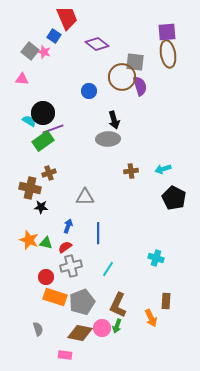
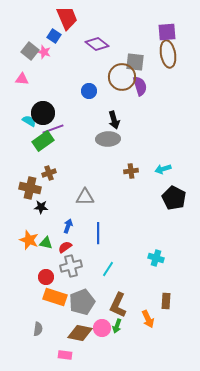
orange arrow at (151, 318): moved 3 px left, 1 px down
gray semicircle at (38, 329): rotated 24 degrees clockwise
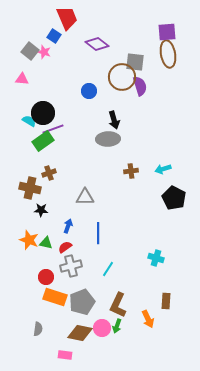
black star at (41, 207): moved 3 px down
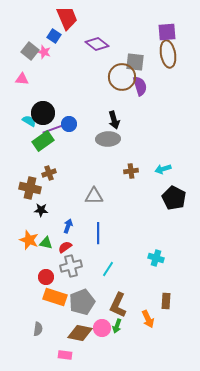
blue circle at (89, 91): moved 20 px left, 33 px down
gray triangle at (85, 197): moved 9 px right, 1 px up
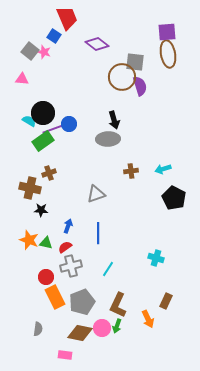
gray triangle at (94, 196): moved 2 px right, 2 px up; rotated 18 degrees counterclockwise
orange rectangle at (55, 297): rotated 45 degrees clockwise
brown rectangle at (166, 301): rotated 21 degrees clockwise
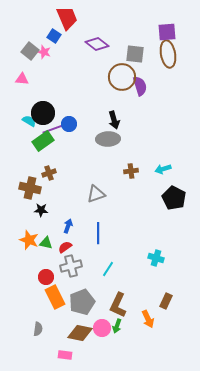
gray square at (135, 62): moved 8 px up
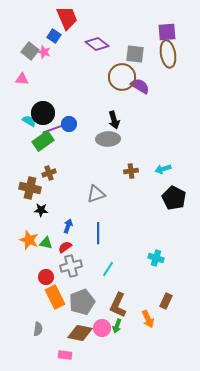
purple semicircle at (140, 86): rotated 42 degrees counterclockwise
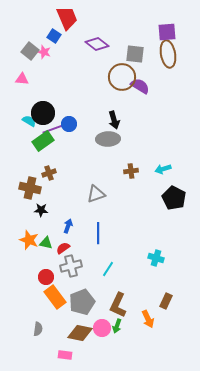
red semicircle at (65, 247): moved 2 px left, 1 px down
orange rectangle at (55, 297): rotated 10 degrees counterclockwise
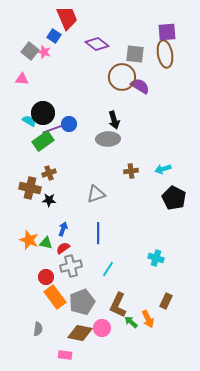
brown ellipse at (168, 54): moved 3 px left
black star at (41, 210): moved 8 px right, 10 px up
blue arrow at (68, 226): moved 5 px left, 3 px down
green arrow at (117, 326): moved 14 px right, 4 px up; rotated 112 degrees clockwise
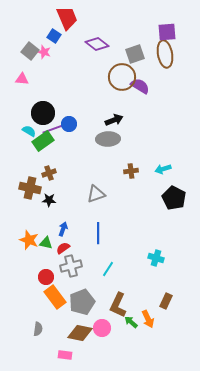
gray square at (135, 54): rotated 24 degrees counterclockwise
black arrow at (114, 120): rotated 96 degrees counterclockwise
cyan semicircle at (29, 121): moved 10 px down
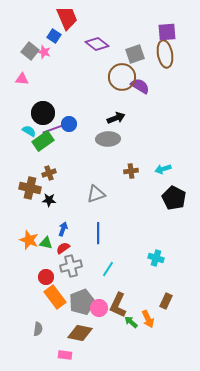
black arrow at (114, 120): moved 2 px right, 2 px up
pink circle at (102, 328): moved 3 px left, 20 px up
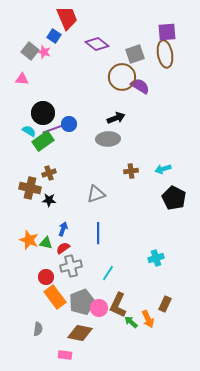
cyan cross at (156, 258): rotated 35 degrees counterclockwise
cyan line at (108, 269): moved 4 px down
brown rectangle at (166, 301): moved 1 px left, 3 px down
